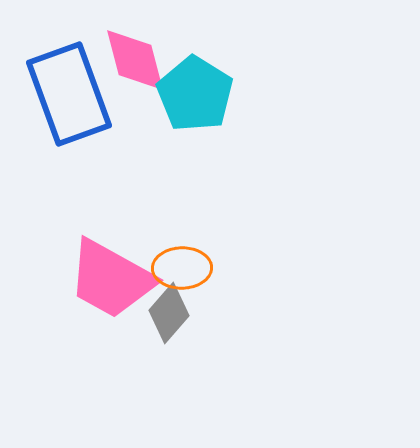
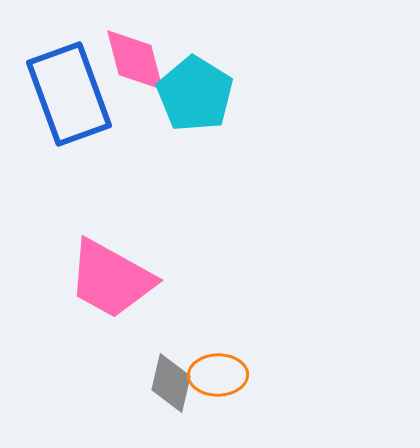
orange ellipse: moved 36 px right, 107 px down
gray diamond: moved 2 px right, 70 px down; rotated 28 degrees counterclockwise
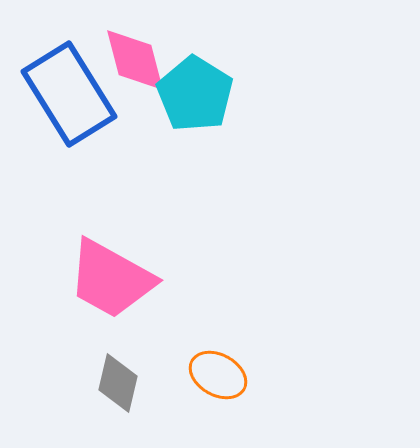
blue rectangle: rotated 12 degrees counterclockwise
orange ellipse: rotated 30 degrees clockwise
gray diamond: moved 53 px left
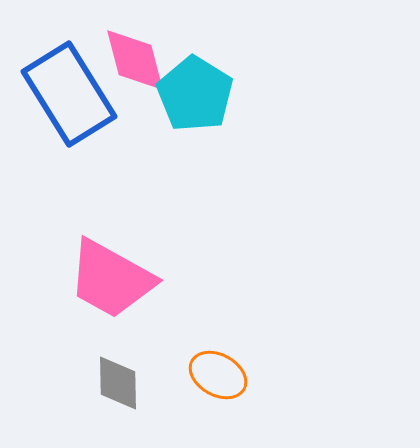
gray diamond: rotated 14 degrees counterclockwise
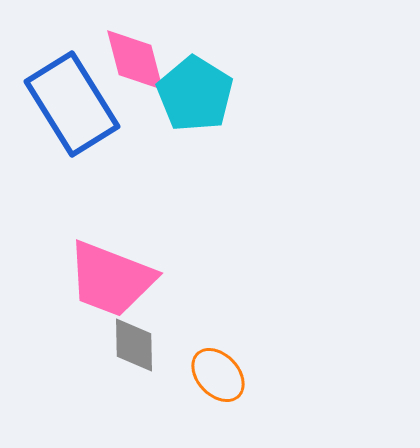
blue rectangle: moved 3 px right, 10 px down
pink trapezoid: rotated 8 degrees counterclockwise
orange ellipse: rotated 18 degrees clockwise
gray diamond: moved 16 px right, 38 px up
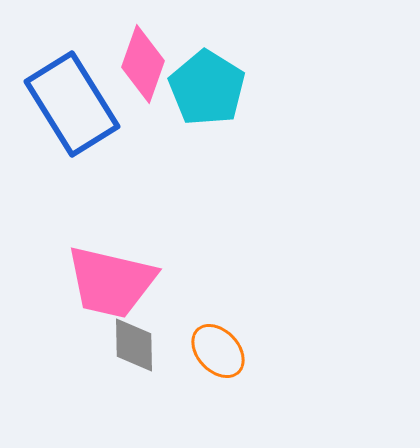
pink diamond: moved 8 px right, 4 px down; rotated 34 degrees clockwise
cyan pentagon: moved 12 px right, 6 px up
pink trapezoid: moved 3 px down; rotated 8 degrees counterclockwise
orange ellipse: moved 24 px up
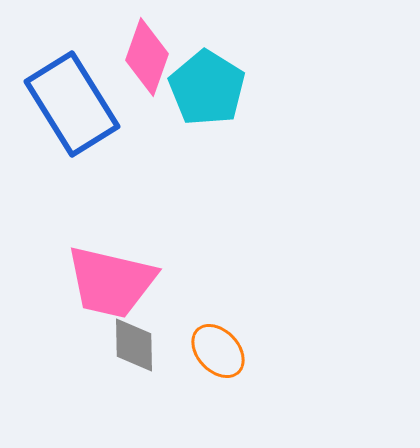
pink diamond: moved 4 px right, 7 px up
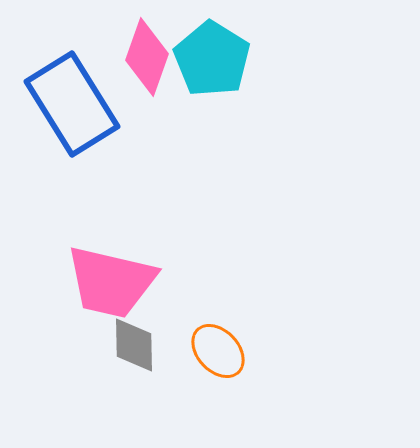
cyan pentagon: moved 5 px right, 29 px up
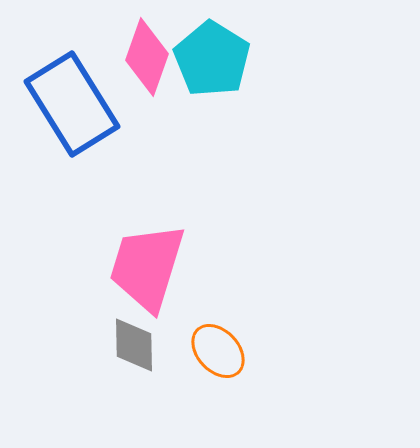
pink trapezoid: moved 36 px right, 15 px up; rotated 94 degrees clockwise
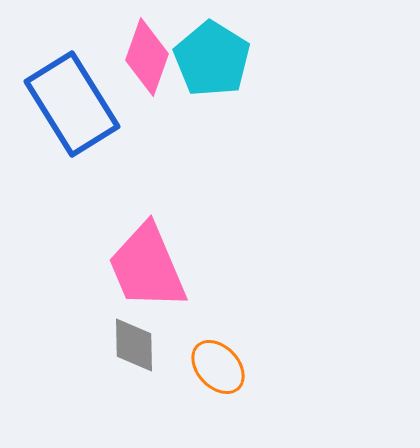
pink trapezoid: rotated 40 degrees counterclockwise
orange ellipse: moved 16 px down
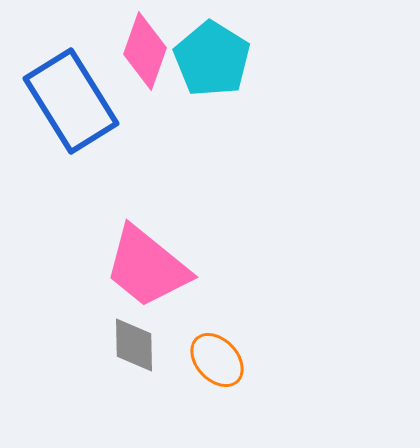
pink diamond: moved 2 px left, 6 px up
blue rectangle: moved 1 px left, 3 px up
pink trapezoid: rotated 28 degrees counterclockwise
orange ellipse: moved 1 px left, 7 px up
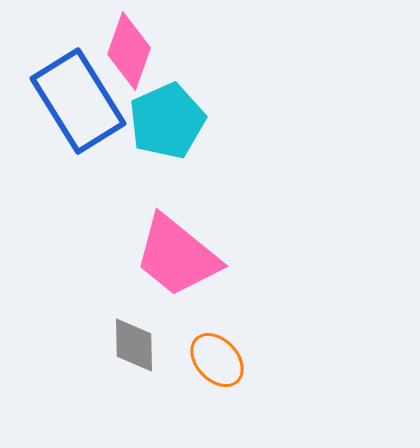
pink diamond: moved 16 px left
cyan pentagon: moved 45 px left, 62 px down; rotated 16 degrees clockwise
blue rectangle: moved 7 px right
pink trapezoid: moved 30 px right, 11 px up
